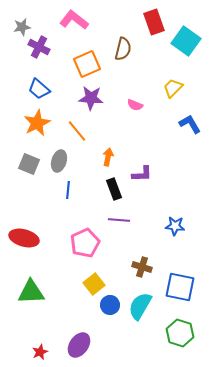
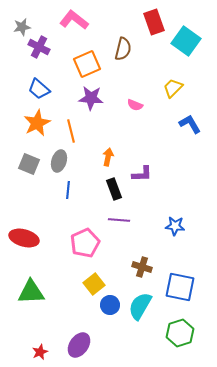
orange line: moved 6 px left; rotated 25 degrees clockwise
green hexagon: rotated 24 degrees clockwise
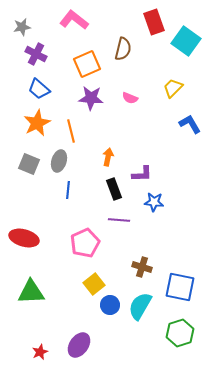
purple cross: moved 3 px left, 7 px down
pink semicircle: moved 5 px left, 7 px up
blue star: moved 21 px left, 24 px up
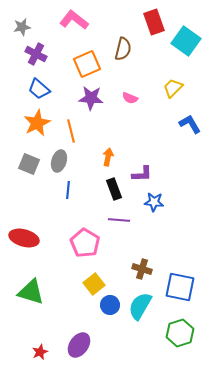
pink pentagon: rotated 16 degrees counterclockwise
brown cross: moved 2 px down
green triangle: rotated 20 degrees clockwise
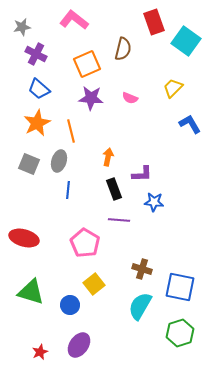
blue circle: moved 40 px left
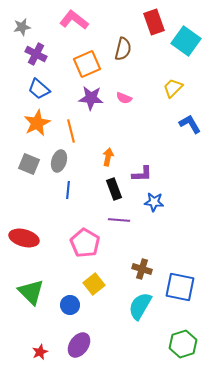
pink semicircle: moved 6 px left
green triangle: rotated 28 degrees clockwise
green hexagon: moved 3 px right, 11 px down
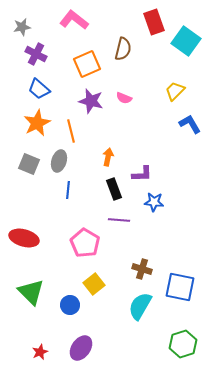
yellow trapezoid: moved 2 px right, 3 px down
purple star: moved 3 px down; rotated 10 degrees clockwise
purple ellipse: moved 2 px right, 3 px down
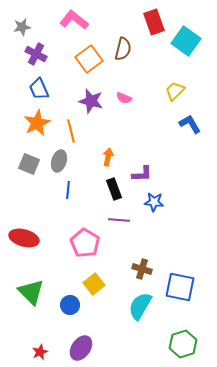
orange square: moved 2 px right, 5 px up; rotated 12 degrees counterclockwise
blue trapezoid: rotated 25 degrees clockwise
